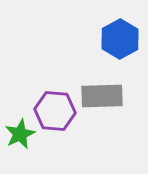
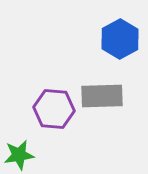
purple hexagon: moved 1 px left, 2 px up
green star: moved 1 px left, 21 px down; rotated 16 degrees clockwise
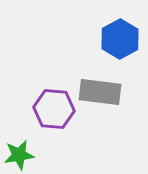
gray rectangle: moved 2 px left, 4 px up; rotated 9 degrees clockwise
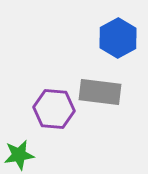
blue hexagon: moved 2 px left, 1 px up
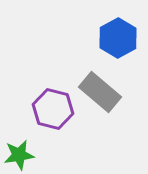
gray rectangle: rotated 33 degrees clockwise
purple hexagon: moved 1 px left; rotated 9 degrees clockwise
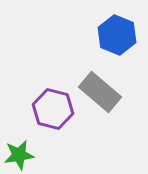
blue hexagon: moved 1 px left, 3 px up; rotated 9 degrees counterclockwise
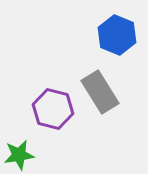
gray rectangle: rotated 18 degrees clockwise
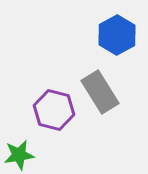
blue hexagon: rotated 9 degrees clockwise
purple hexagon: moved 1 px right, 1 px down
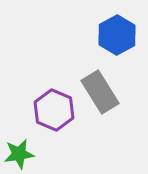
purple hexagon: rotated 9 degrees clockwise
green star: moved 1 px up
